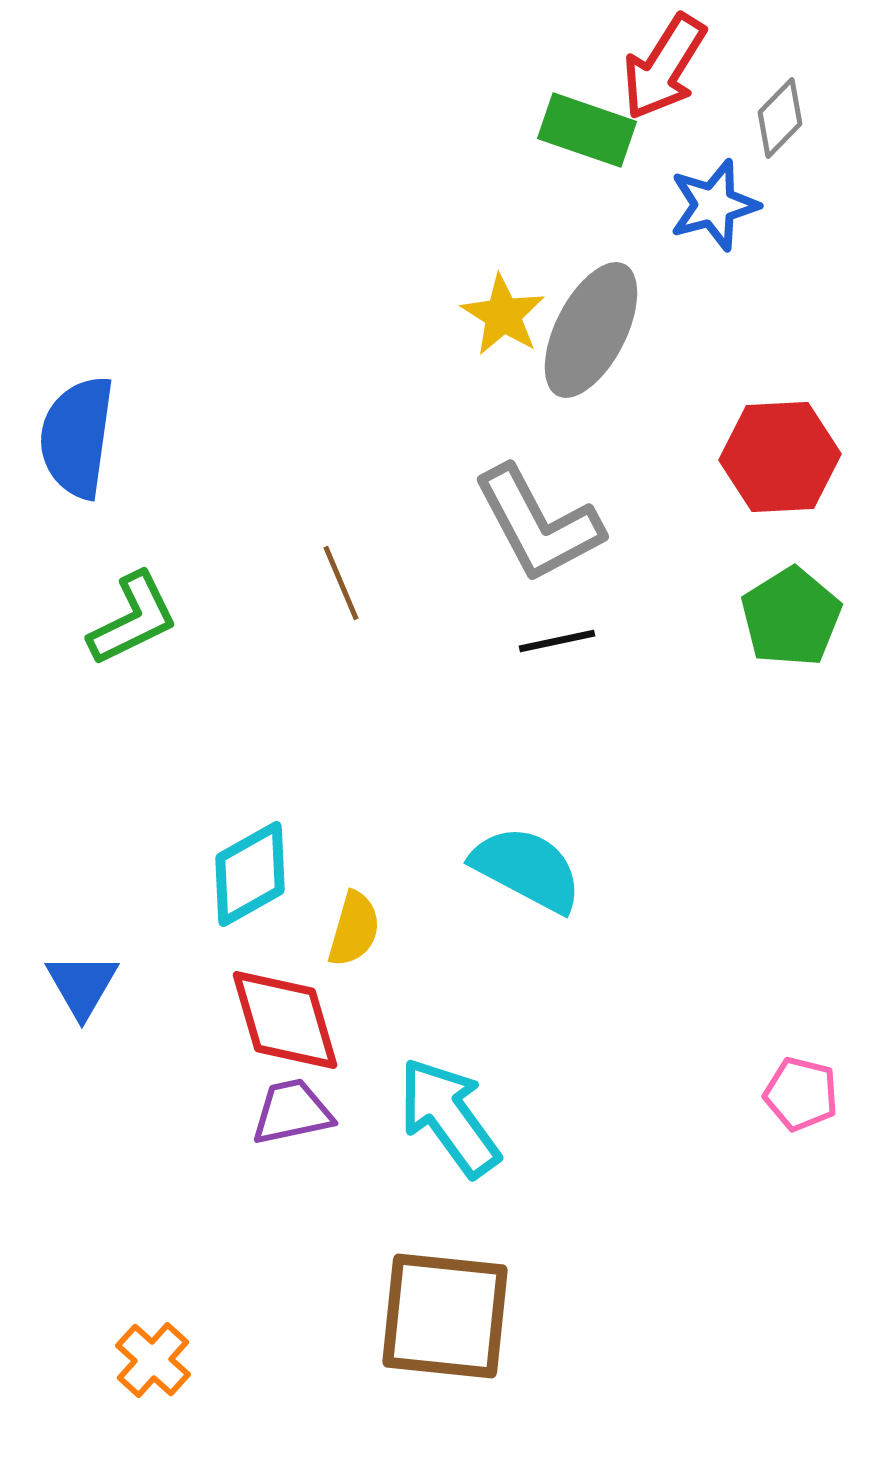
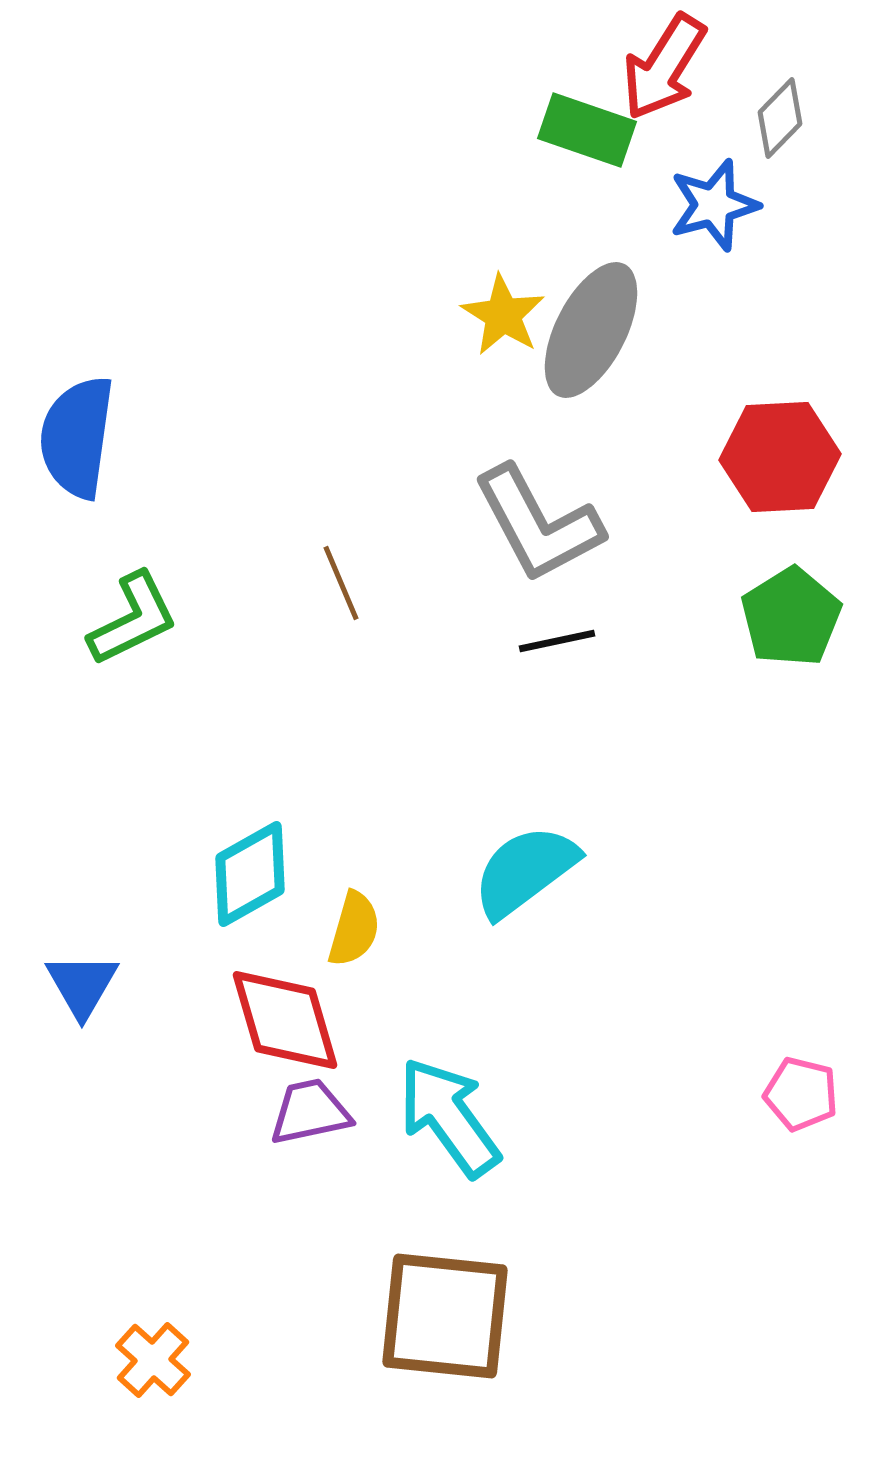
cyan semicircle: moved 2 px left, 2 px down; rotated 65 degrees counterclockwise
purple trapezoid: moved 18 px right
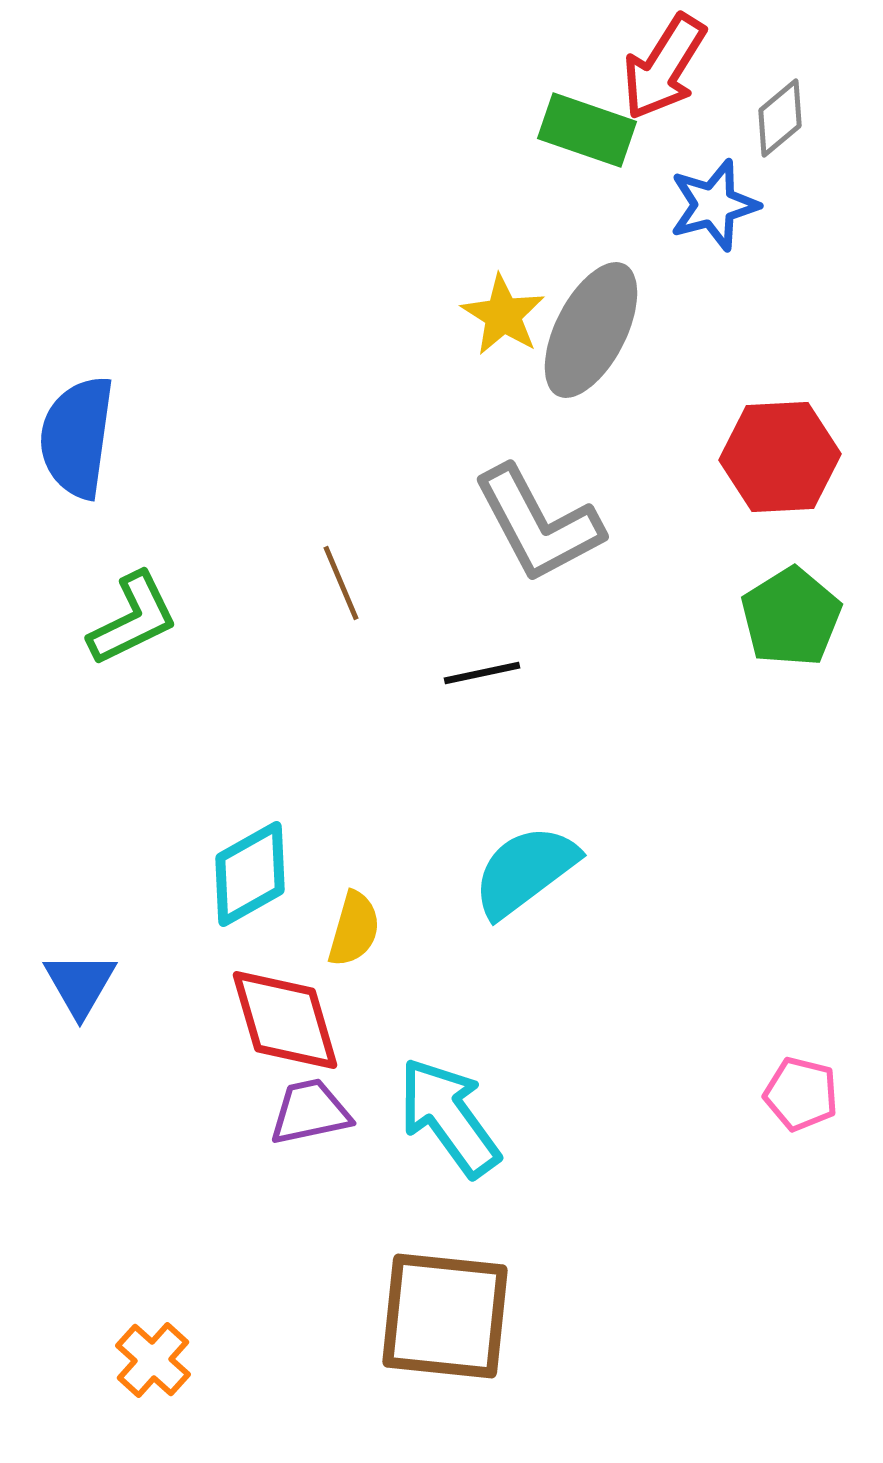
gray diamond: rotated 6 degrees clockwise
black line: moved 75 px left, 32 px down
blue triangle: moved 2 px left, 1 px up
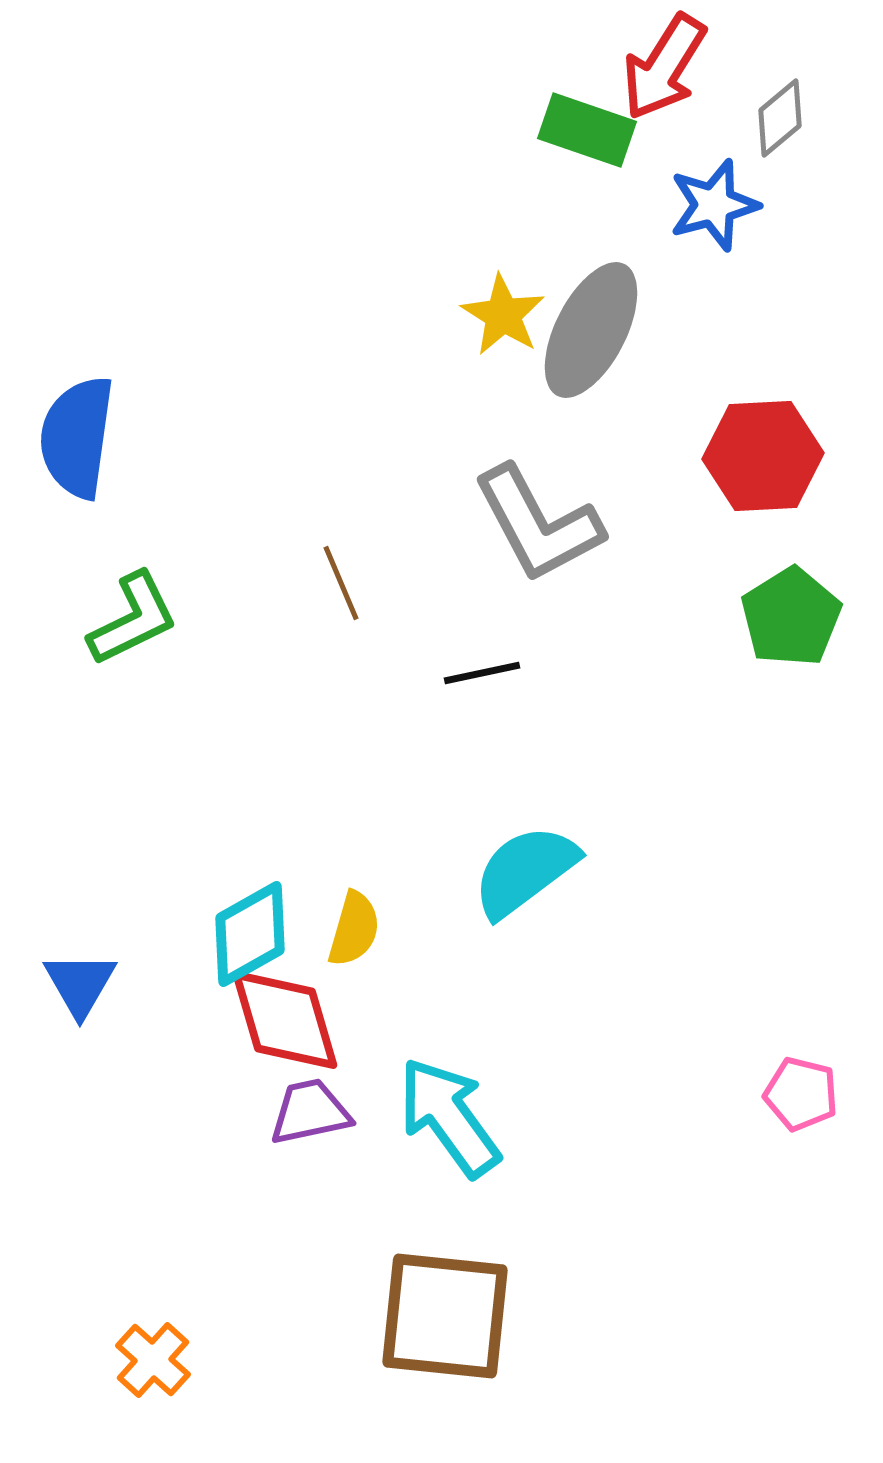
red hexagon: moved 17 px left, 1 px up
cyan diamond: moved 60 px down
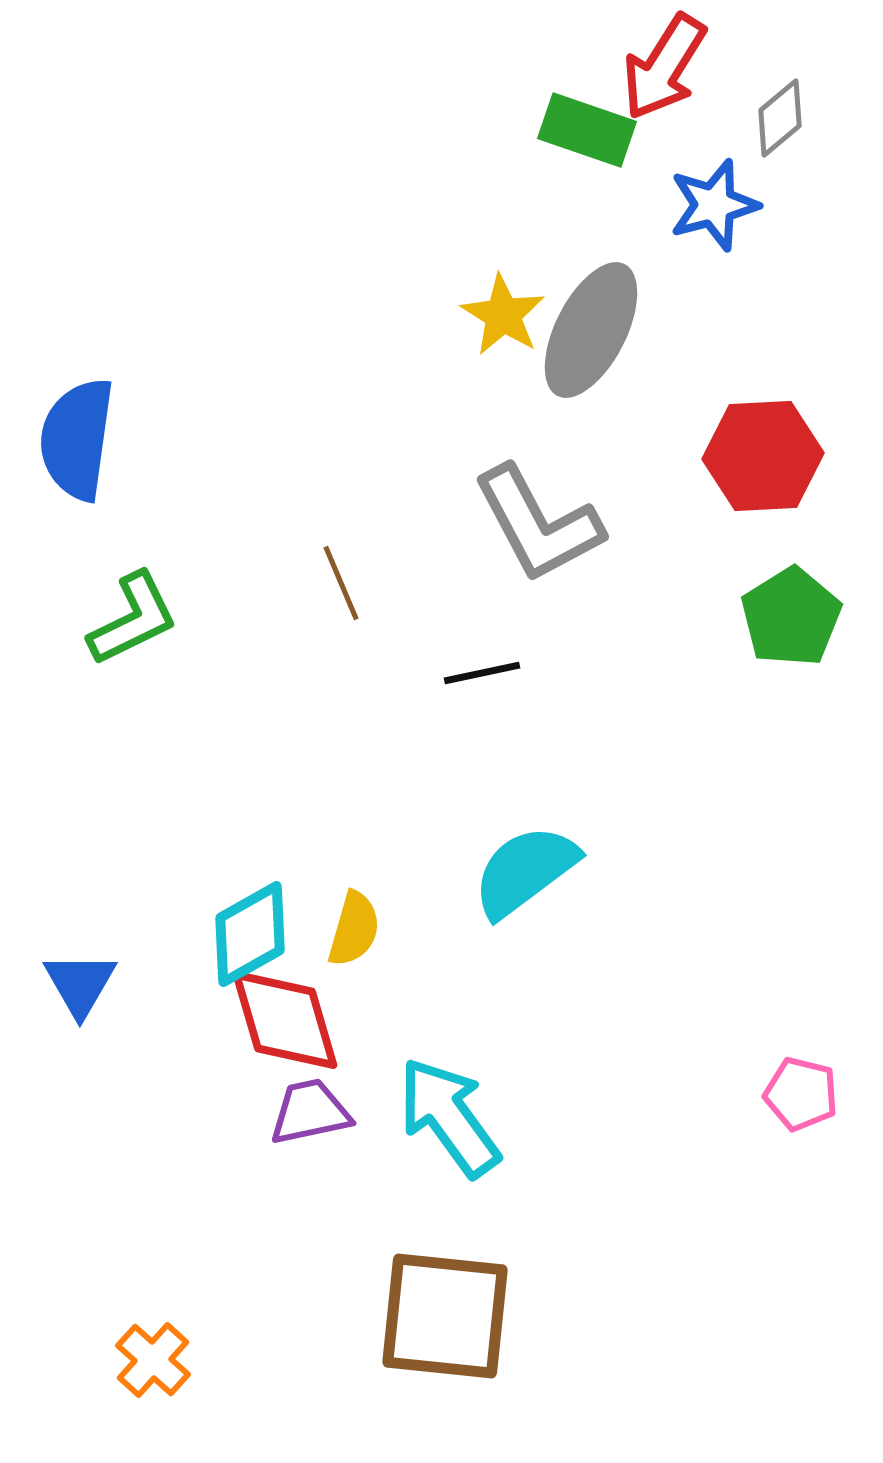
blue semicircle: moved 2 px down
